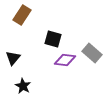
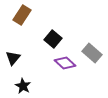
black square: rotated 24 degrees clockwise
purple diamond: moved 3 px down; rotated 35 degrees clockwise
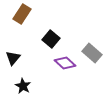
brown rectangle: moved 1 px up
black square: moved 2 px left
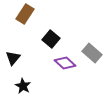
brown rectangle: moved 3 px right
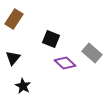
brown rectangle: moved 11 px left, 5 px down
black square: rotated 18 degrees counterclockwise
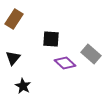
black square: rotated 18 degrees counterclockwise
gray rectangle: moved 1 px left, 1 px down
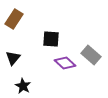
gray rectangle: moved 1 px down
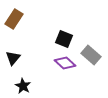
black square: moved 13 px right; rotated 18 degrees clockwise
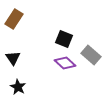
black triangle: rotated 14 degrees counterclockwise
black star: moved 5 px left, 1 px down
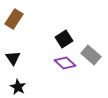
black square: rotated 36 degrees clockwise
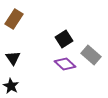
purple diamond: moved 1 px down
black star: moved 7 px left, 1 px up
